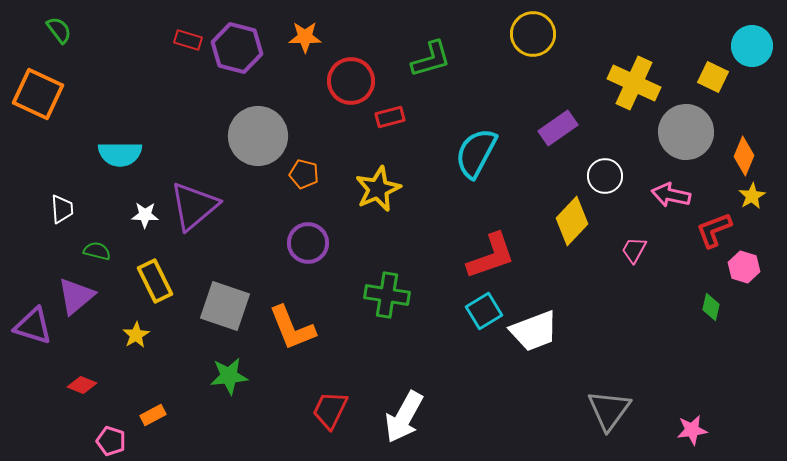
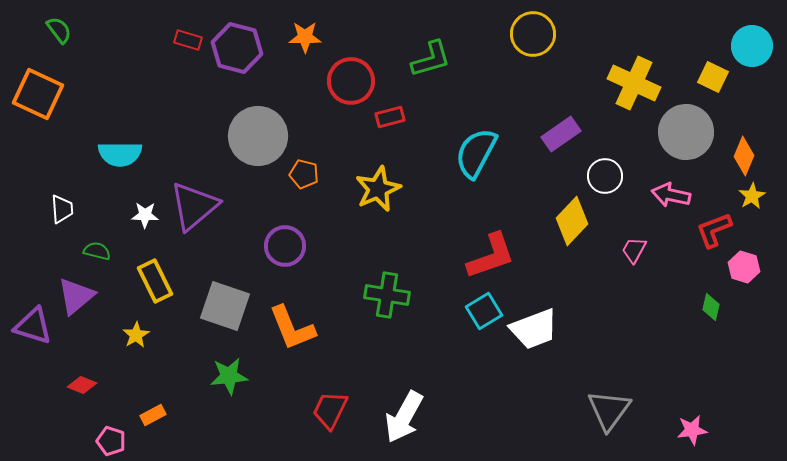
purple rectangle at (558, 128): moved 3 px right, 6 px down
purple circle at (308, 243): moved 23 px left, 3 px down
white trapezoid at (534, 331): moved 2 px up
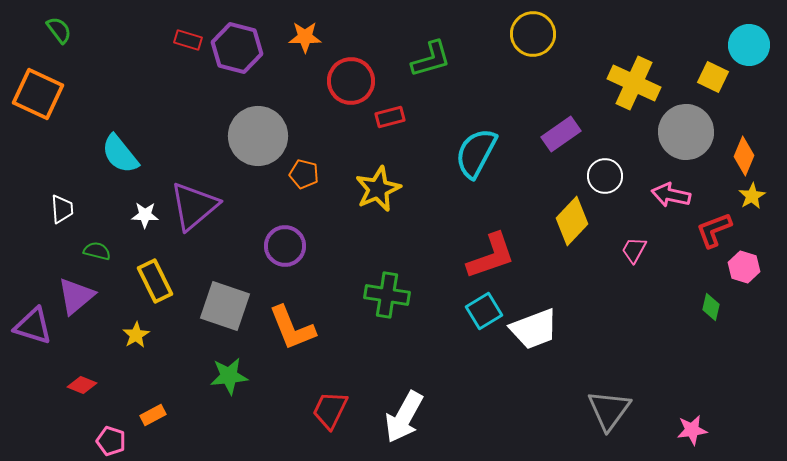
cyan circle at (752, 46): moved 3 px left, 1 px up
cyan semicircle at (120, 154): rotated 51 degrees clockwise
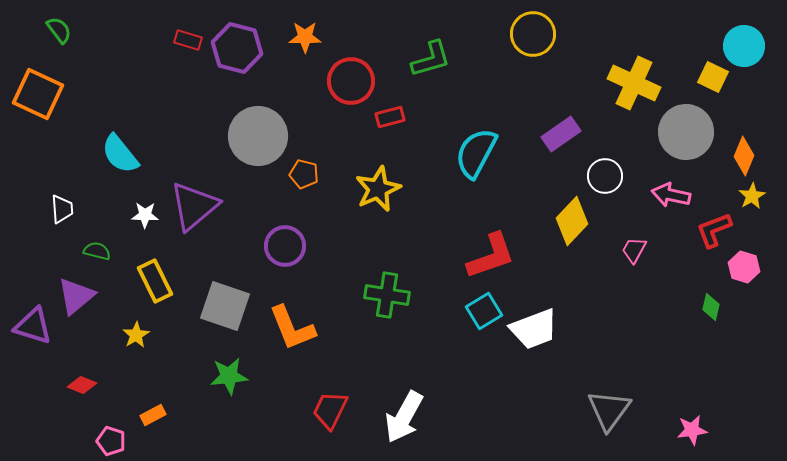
cyan circle at (749, 45): moved 5 px left, 1 px down
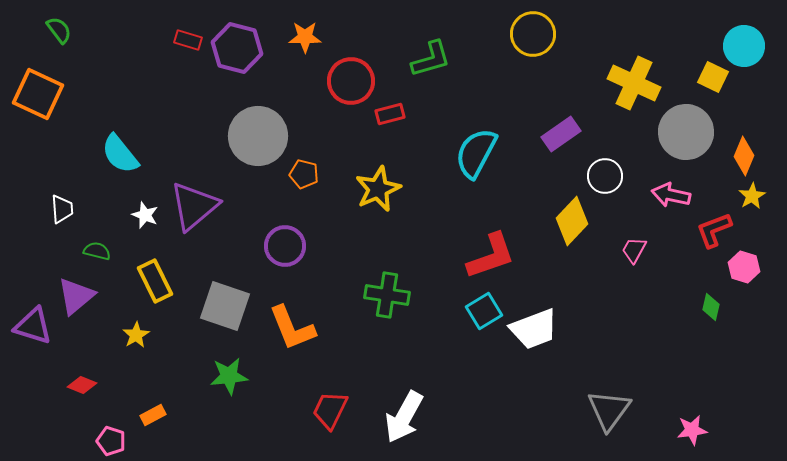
red rectangle at (390, 117): moved 3 px up
white star at (145, 215): rotated 20 degrees clockwise
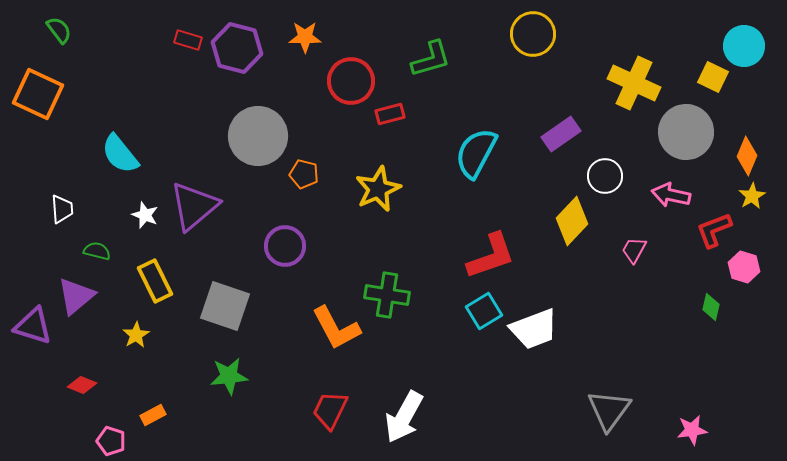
orange diamond at (744, 156): moved 3 px right
orange L-shape at (292, 328): moved 44 px right; rotated 6 degrees counterclockwise
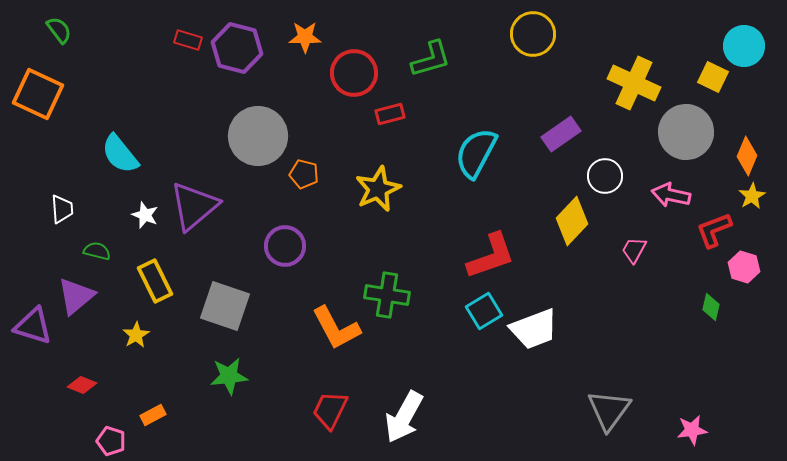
red circle at (351, 81): moved 3 px right, 8 px up
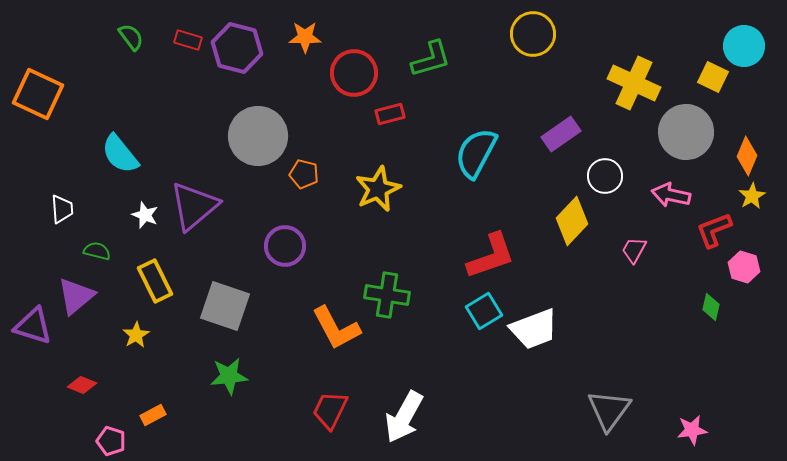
green semicircle at (59, 30): moved 72 px right, 7 px down
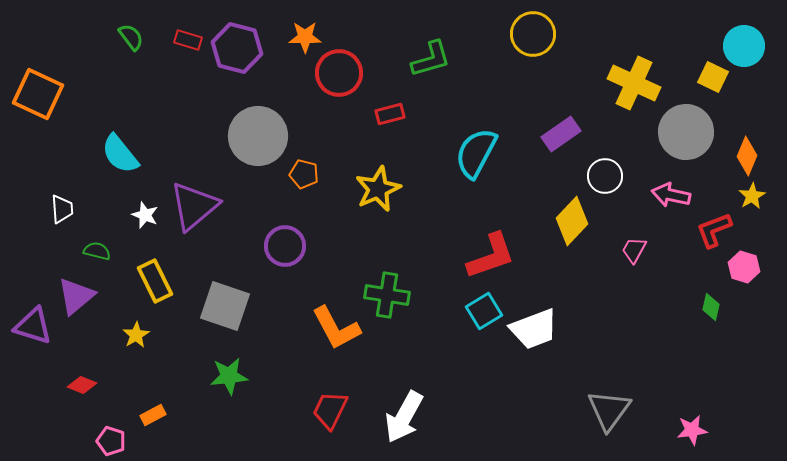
red circle at (354, 73): moved 15 px left
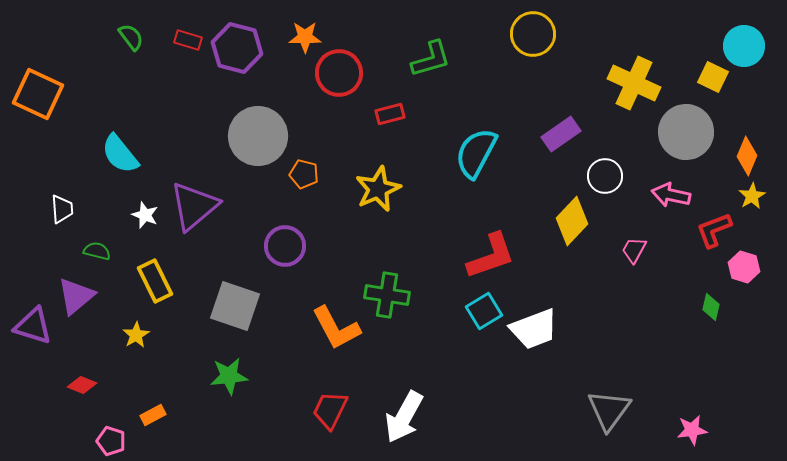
gray square at (225, 306): moved 10 px right
